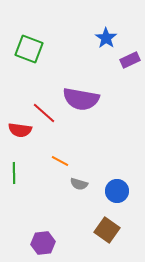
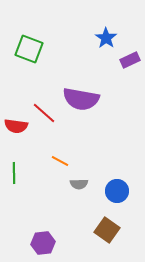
red semicircle: moved 4 px left, 4 px up
gray semicircle: rotated 18 degrees counterclockwise
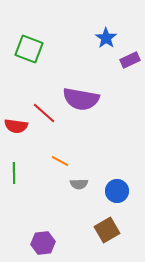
brown square: rotated 25 degrees clockwise
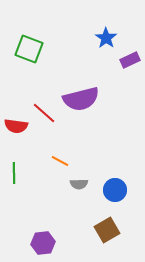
purple semicircle: rotated 24 degrees counterclockwise
blue circle: moved 2 px left, 1 px up
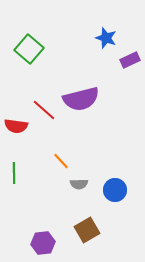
blue star: rotated 15 degrees counterclockwise
green square: rotated 20 degrees clockwise
red line: moved 3 px up
orange line: moved 1 px right; rotated 18 degrees clockwise
brown square: moved 20 px left
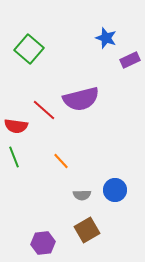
green line: moved 16 px up; rotated 20 degrees counterclockwise
gray semicircle: moved 3 px right, 11 px down
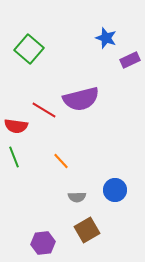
red line: rotated 10 degrees counterclockwise
gray semicircle: moved 5 px left, 2 px down
